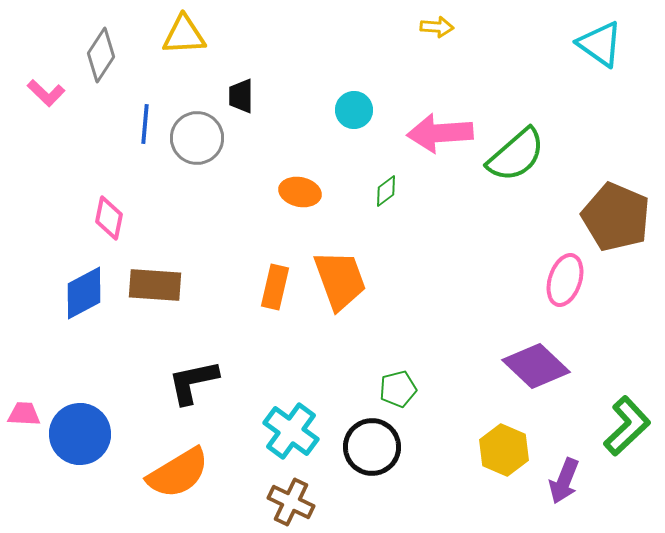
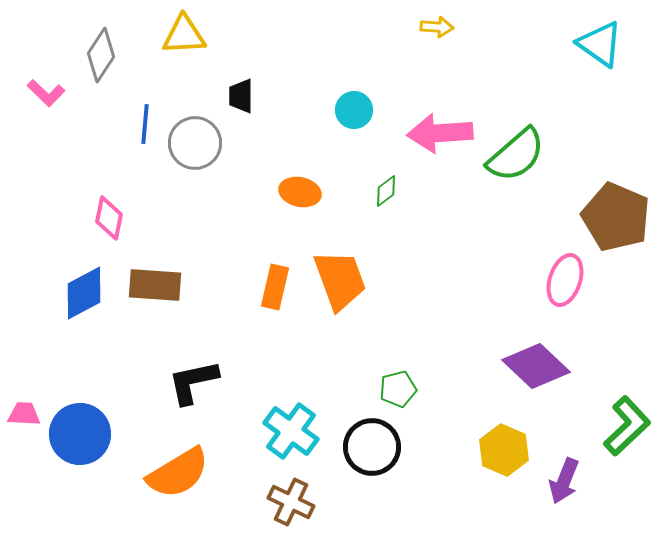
gray circle: moved 2 px left, 5 px down
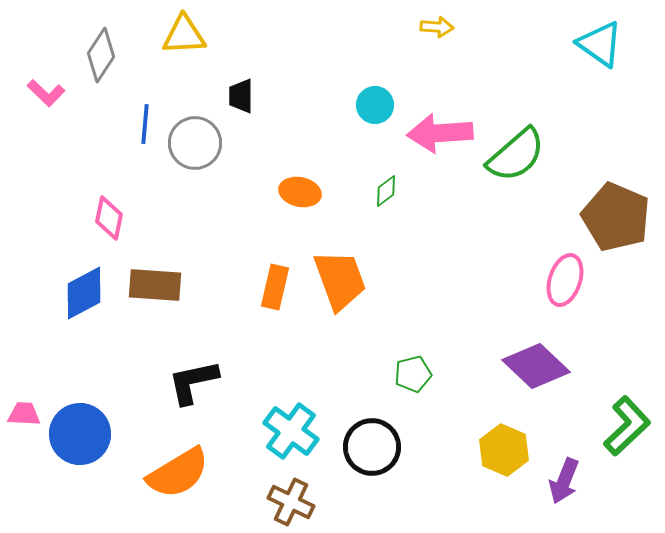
cyan circle: moved 21 px right, 5 px up
green pentagon: moved 15 px right, 15 px up
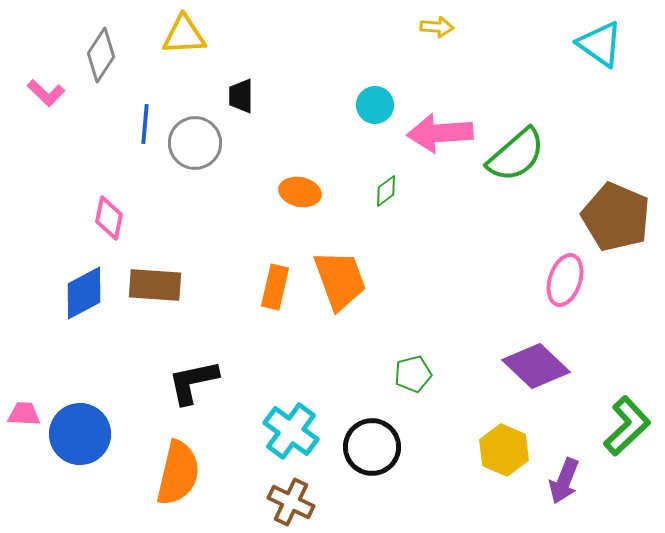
orange semicircle: rotated 46 degrees counterclockwise
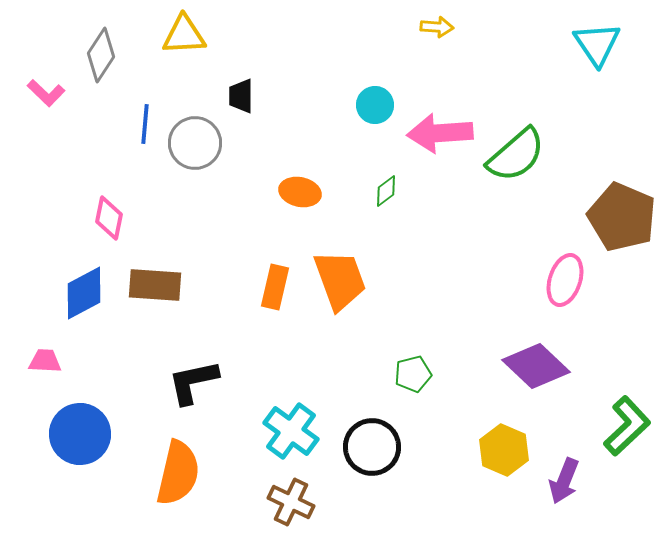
cyan triangle: moved 3 px left; rotated 21 degrees clockwise
brown pentagon: moved 6 px right
pink trapezoid: moved 21 px right, 53 px up
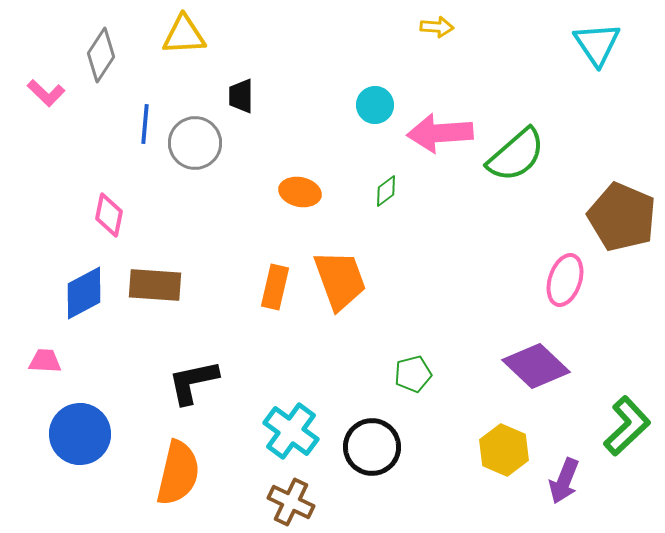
pink diamond: moved 3 px up
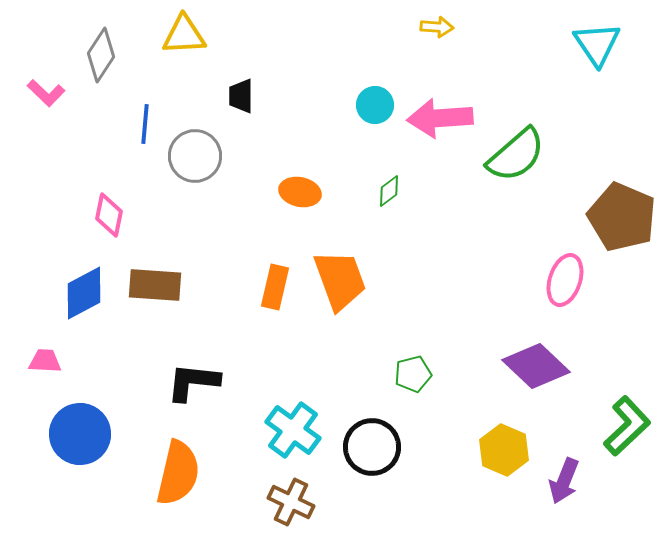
pink arrow: moved 15 px up
gray circle: moved 13 px down
green diamond: moved 3 px right
black L-shape: rotated 18 degrees clockwise
cyan cross: moved 2 px right, 1 px up
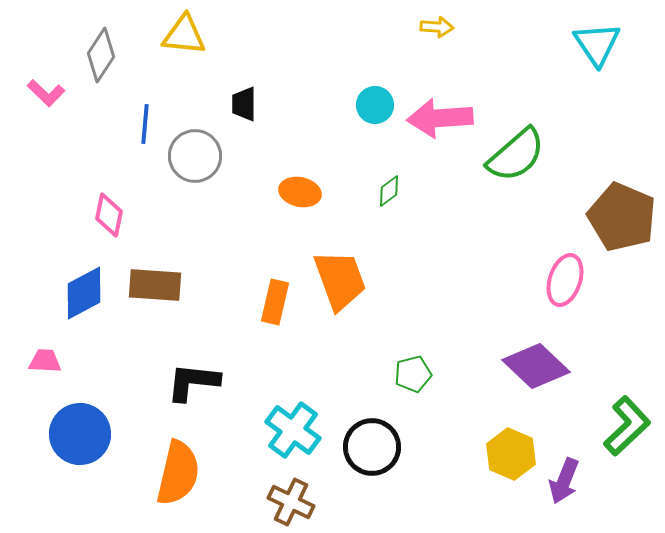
yellow triangle: rotated 9 degrees clockwise
black trapezoid: moved 3 px right, 8 px down
orange rectangle: moved 15 px down
yellow hexagon: moved 7 px right, 4 px down
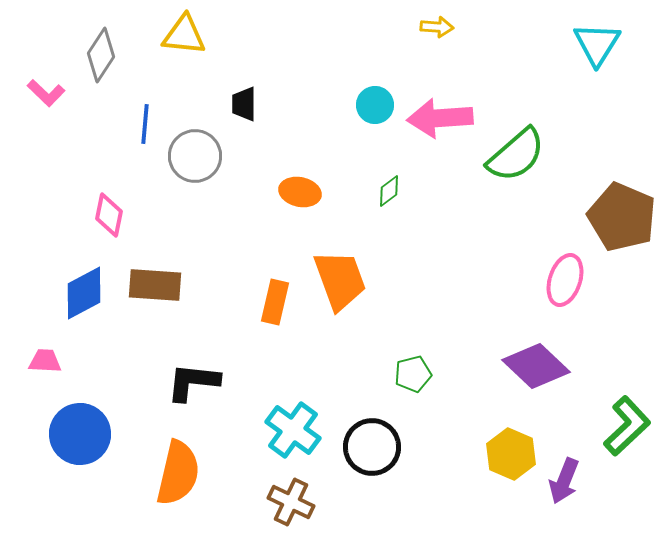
cyan triangle: rotated 6 degrees clockwise
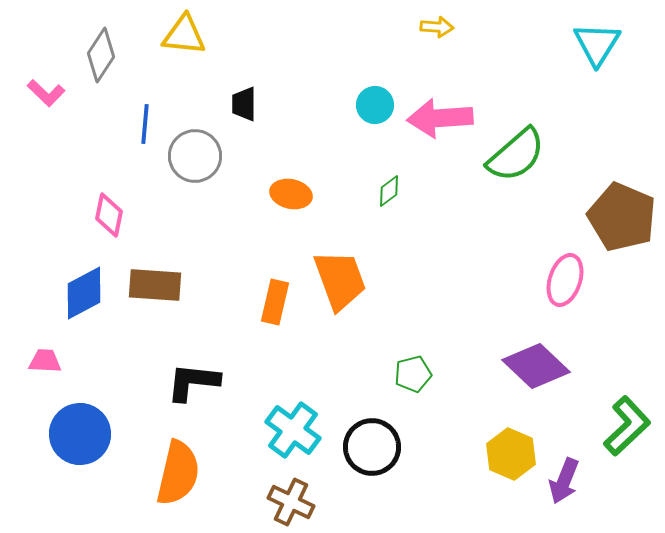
orange ellipse: moved 9 px left, 2 px down
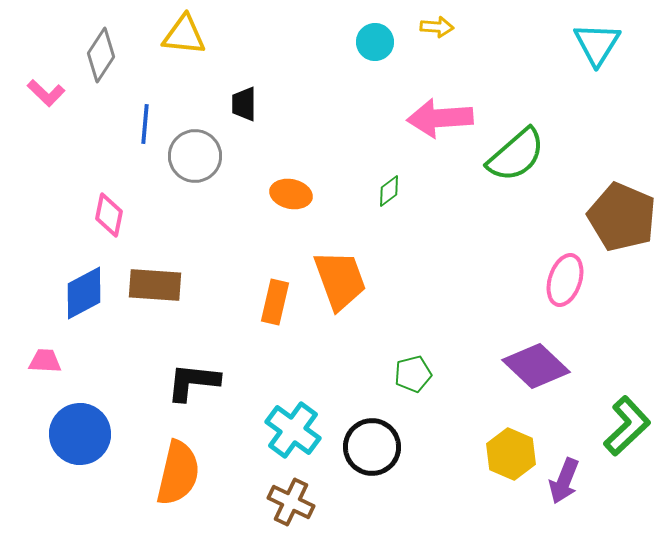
cyan circle: moved 63 px up
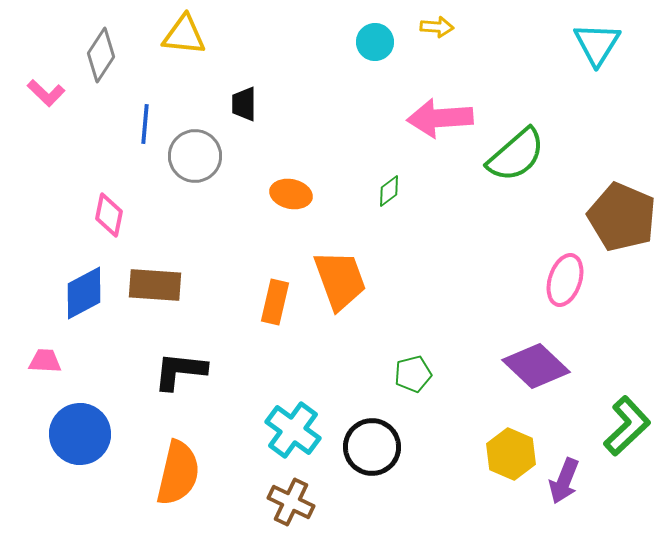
black L-shape: moved 13 px left, 11 px up
